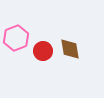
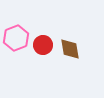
red circle: moved 6 px up
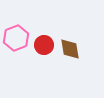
red circle: moved 1 px right
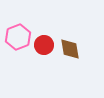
pink hexagon: moved 2 px right, 1 px up
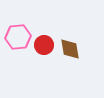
pink hexagon: rotated 15 degrees clockwise
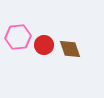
brown diamond: rotated 10 degrees counterclockwise
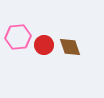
brown diamond: moved 2 px up
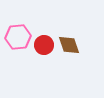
brown diamond: moved 1 px left, 2 px up
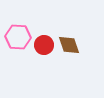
pink hexagon: rotated 10 degrees clockwise
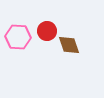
red circle: moved 3 px right, 14 px up
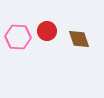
brown diamond: moved 10 px right, 6 px up
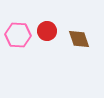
pink hexagon: moved 2 px up
